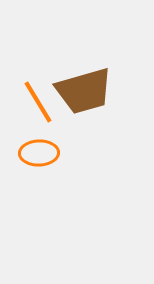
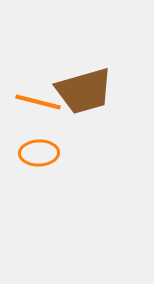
orange line: rotated 45 degrees counterclockwise
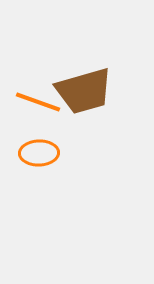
orange line: rotated 6 degrees clockwise
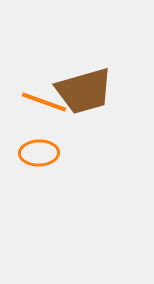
orange line: moved 6 px right
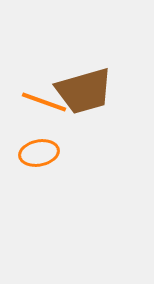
orange ellipse: rotated 9 degrees counterclockwise
